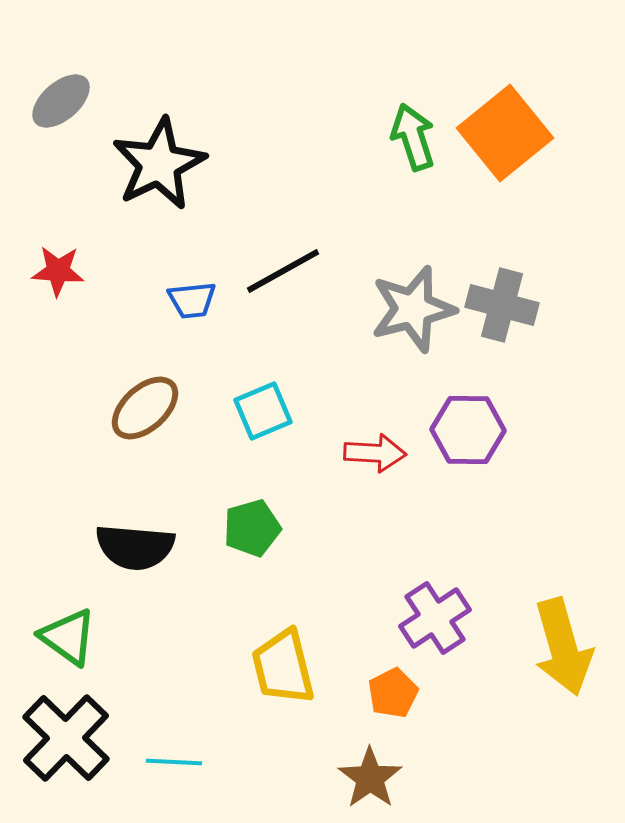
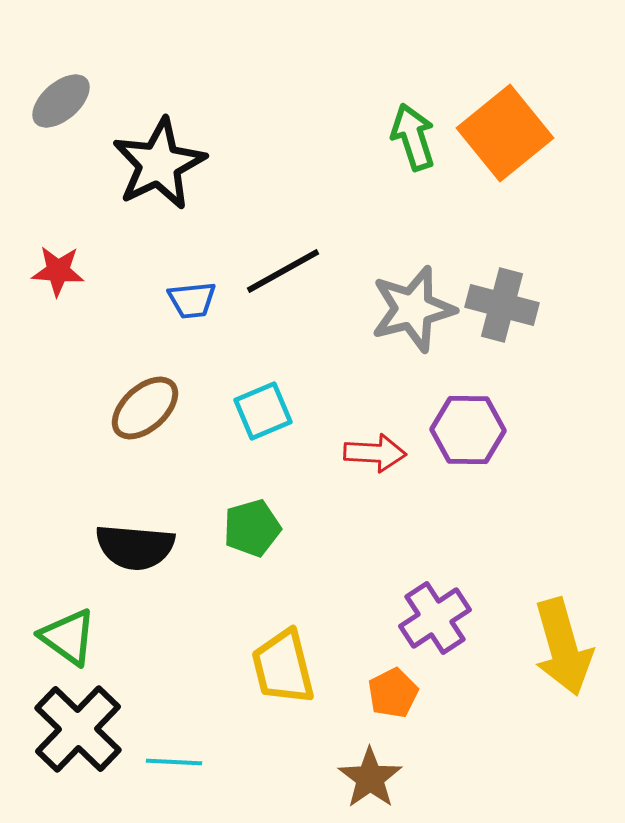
black cross: moved 12 px right, 9 px up
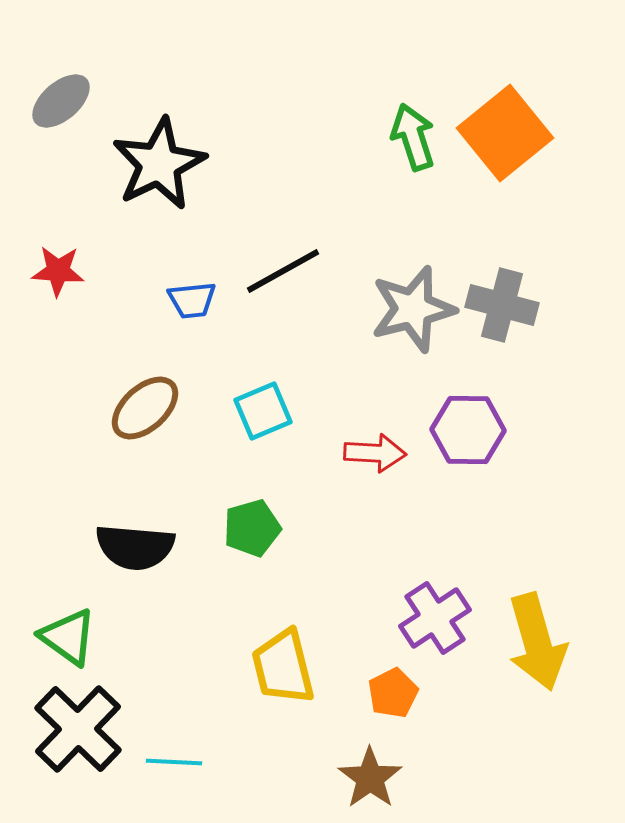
yellow arrow: moved 26 px left, 5 px up
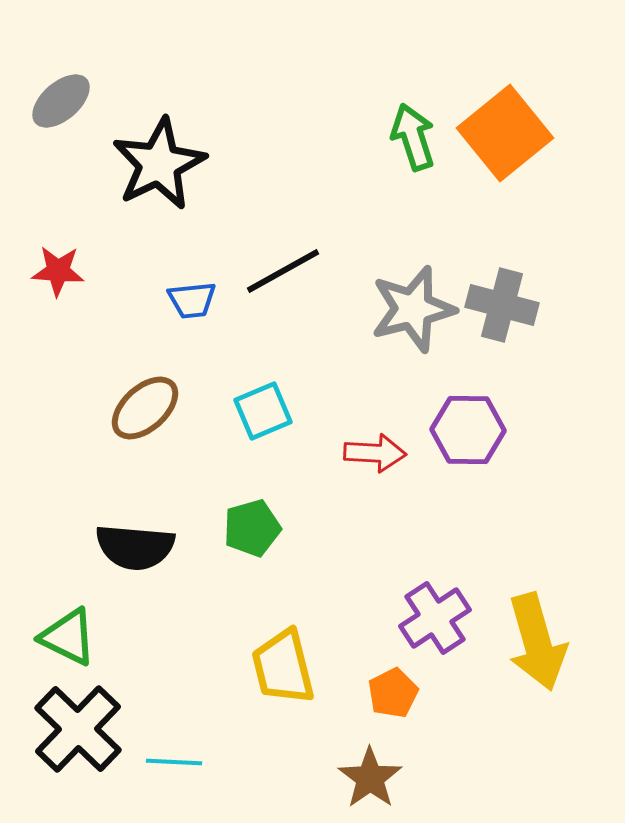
green triangle: rotated 10 degrees counterclockwise
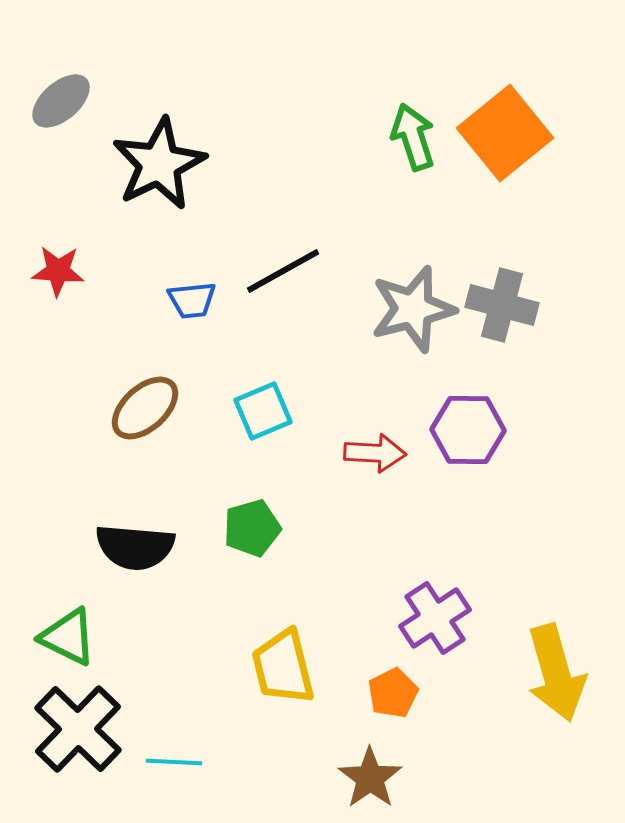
yellow arrow: moved 19 px right, 31 px down
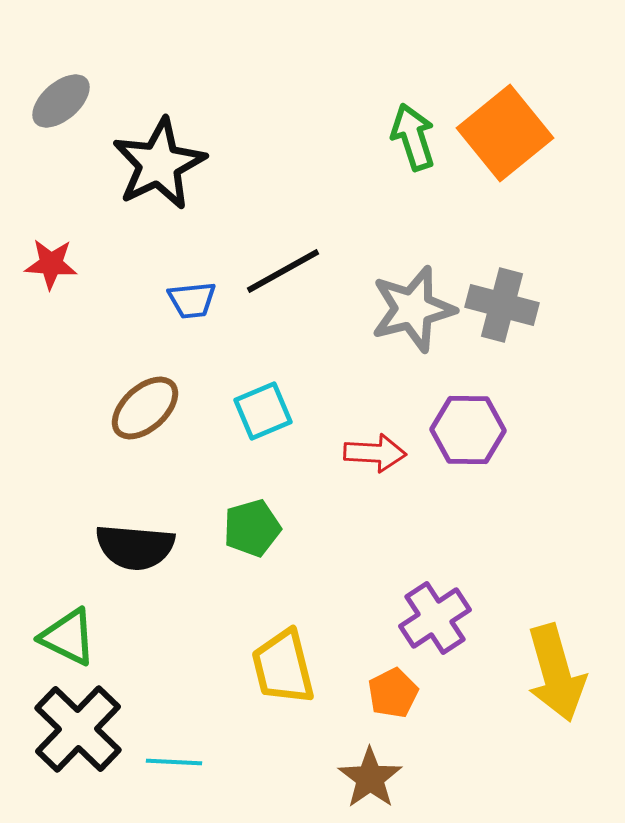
red star: moved 7 px left, 7 px up
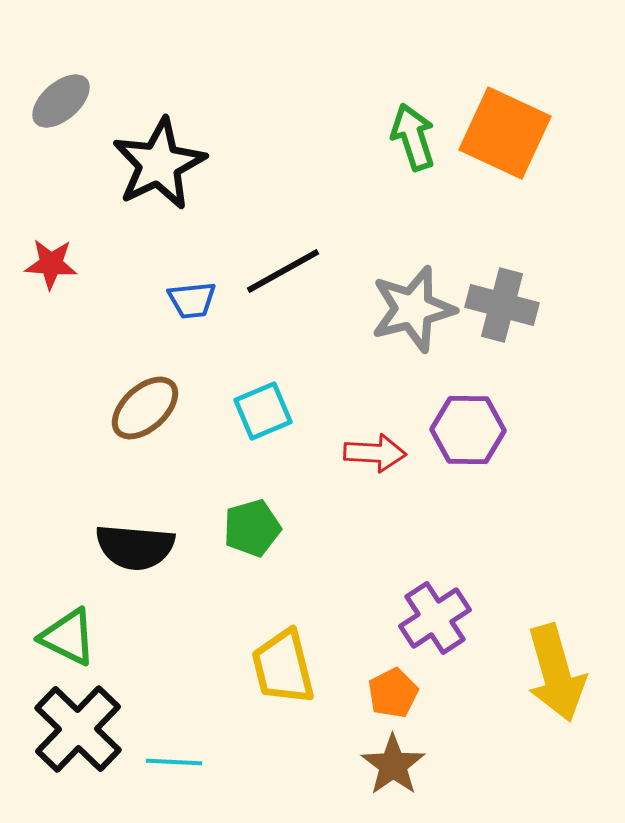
orange square: rotated 26 degrees counterclockwise
brown star: moved 23 px right, 13 px up
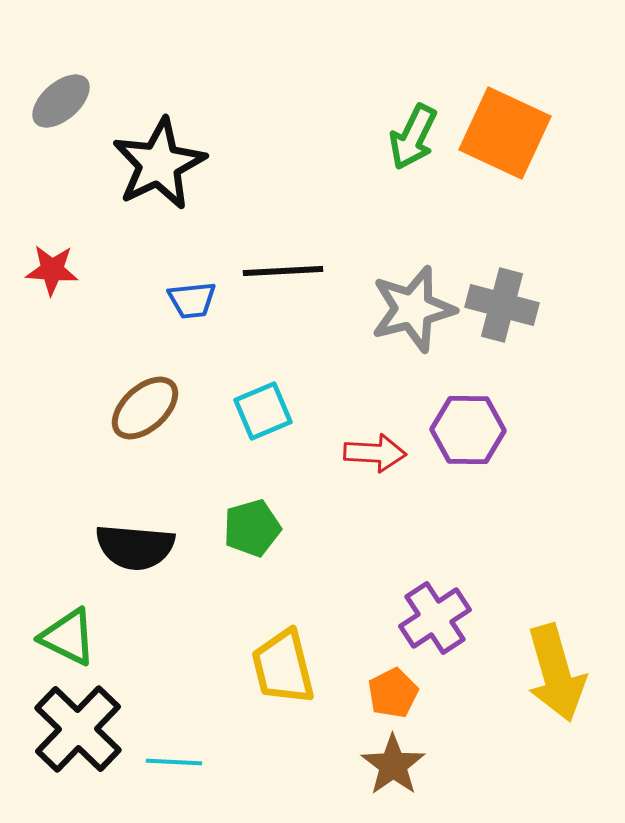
green arrow: rotated 136 degrees counterclockwise
red star: moved 1 px right, 6 px down
black line: rotated 26 degrees clockwise
